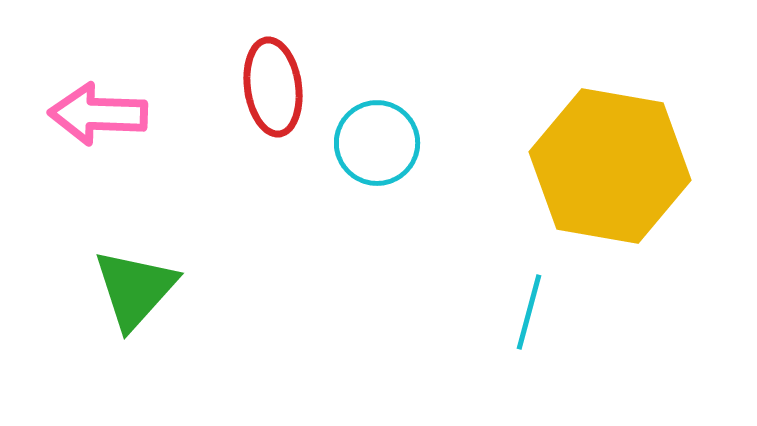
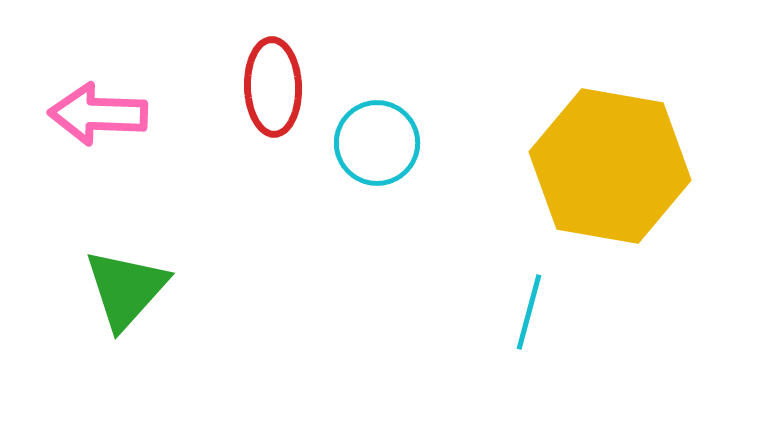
red ellipse: rotated 6 degrees clockwise
green triangle: moved 9 px left
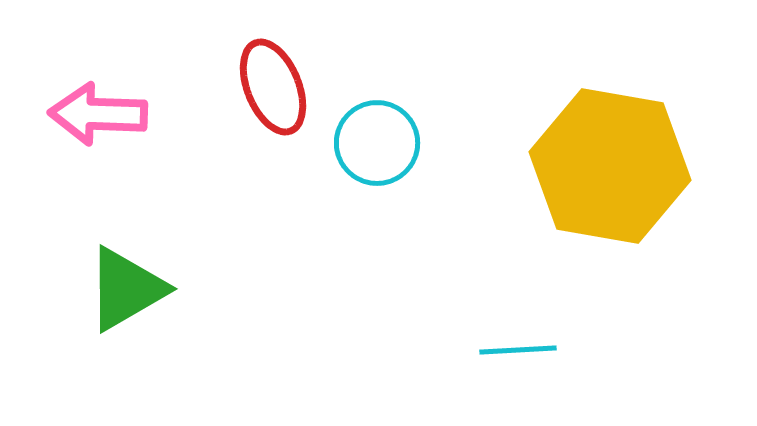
red ellipse: rotated 20 degrees counterclockwise
green triangle: rotated 18 degrees clockwise
cyan line: moved 11 px left, 38 px down; rotated 72 degrees clockwise
